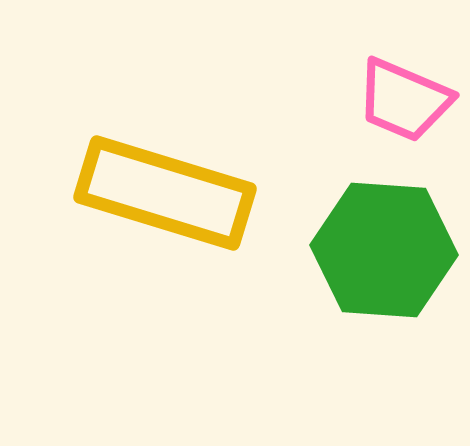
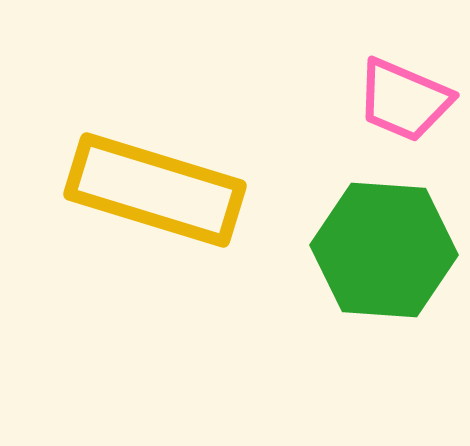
yellow rectangle: moved 10 px left, 3 px up
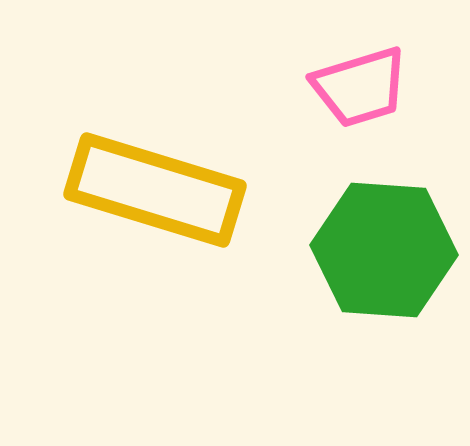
pink trapezoid: moved 44 px left, 13 px up; rotated 40 degrees counterclockwise
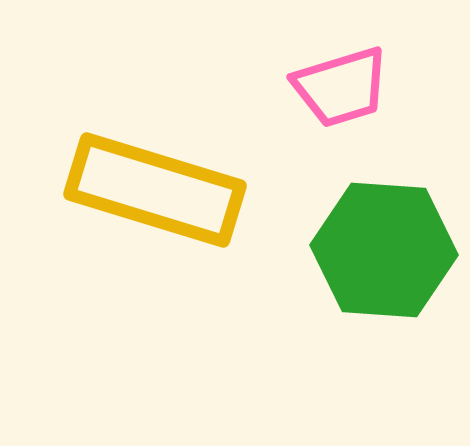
pink trapezoid: moved 19 px left
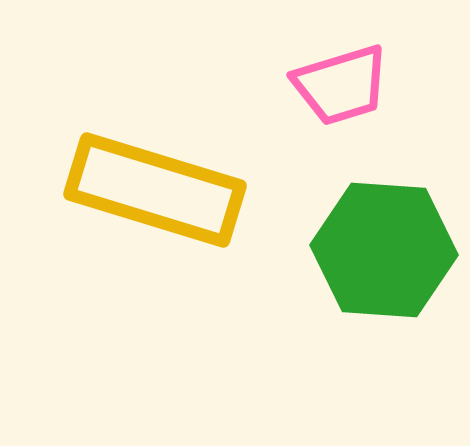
pink trapezoid: moved 2 px up
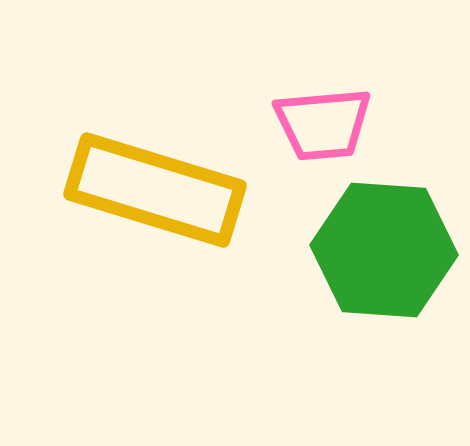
pink trapezoid: moved 18 px left, 39 px down; rotated 12 degrees clockwise
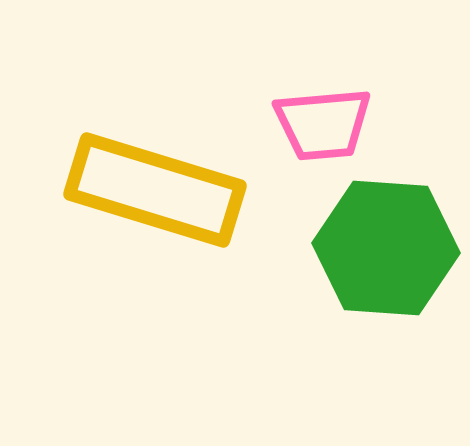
green hexagon: moved 2 px right, 2 px up
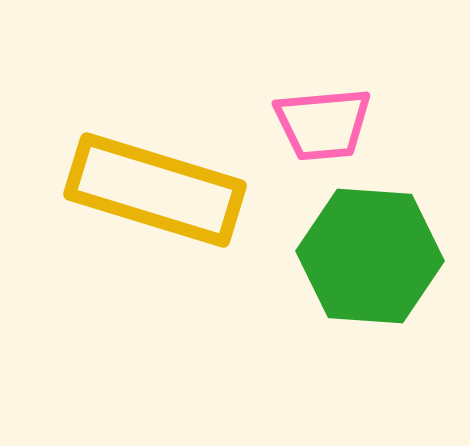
green hexagon: moved 16 px left, 8 px down
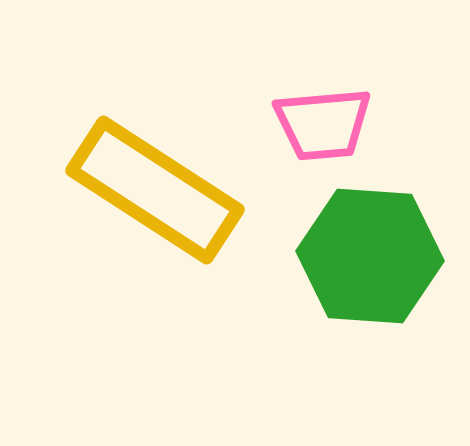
yellow rectangle: rotated 16 degrees clockwise
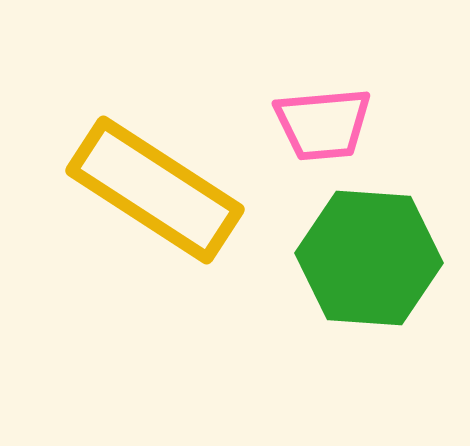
green hexagon: moved 1 px left, 2 px down
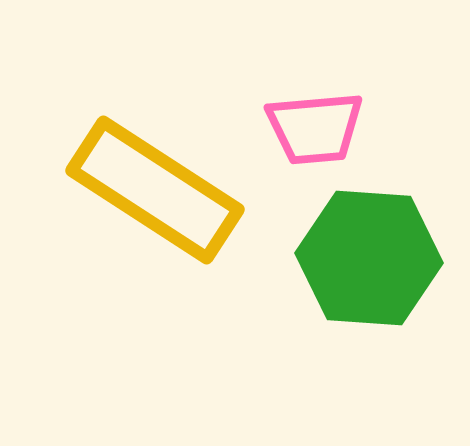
pink trapezoid: moved 8 px left, 4 px down
